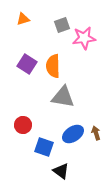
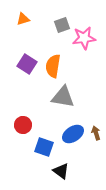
orange semicircle: rotated 10 degrees clockwise
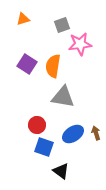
pink star: moved 4 px left, 6 px down
red circle: moved 14 px right
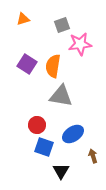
gray triangle: moved 2 px left, 1 px up
brown arrow: moved 3 px left, 23 px down
black triangle: rotated 24 degrees clockwise
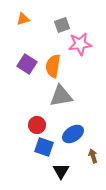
gray triangle: rotated 20 degrees counterclockwise
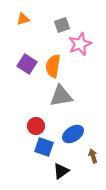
pink star: rotated 15 degrees counterclockwise
red circle: moved 1 px left, 1 px down
black triangle: rotated 24 degrees clockwise
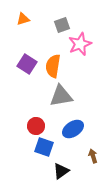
blue ellipse: moved 5 px up
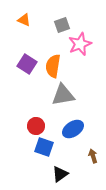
orange triangle: moved 1 px right, 1 px down; rotated 40 degrees clockwise
gray triangle: moved 2 px right, 1 px up
black triangle: moved 1 px left, 3 px down
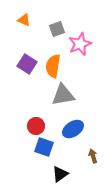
gray square: moved 5 px left, 4 px down
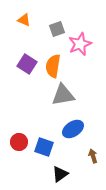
red circle: moved 17 px left, 16 px down
